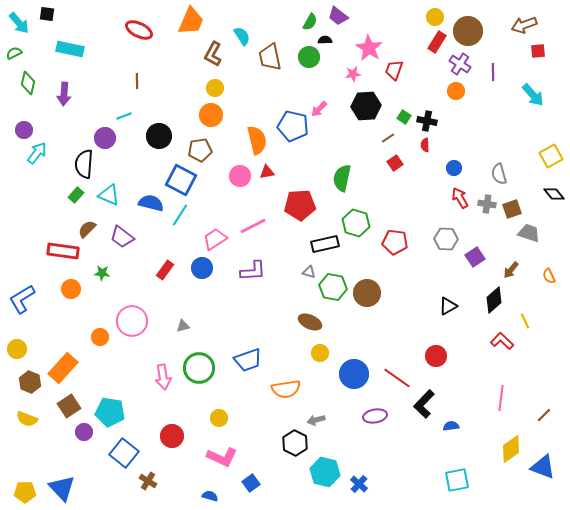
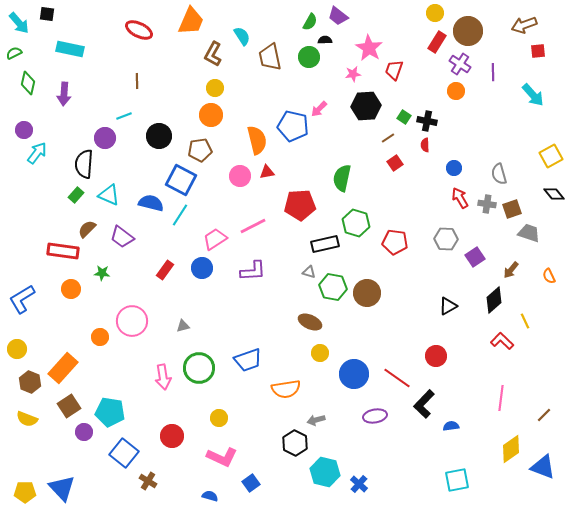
yellow circle at (435, 17): moved 4 px up
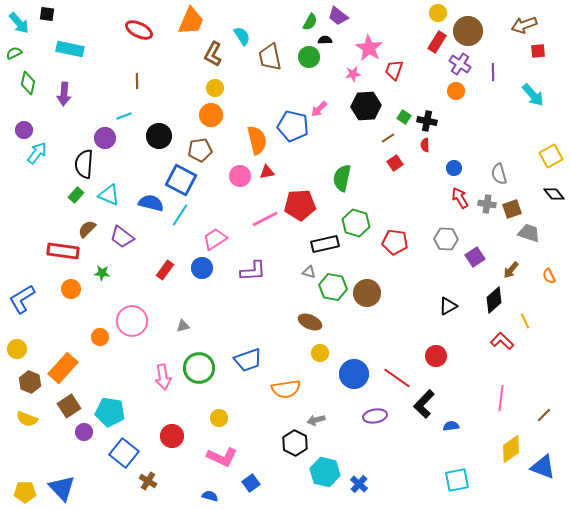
yellow circle at (435, 13): moved 3 px right
pink line at (253, 226): moved 12 px right, 7 px up
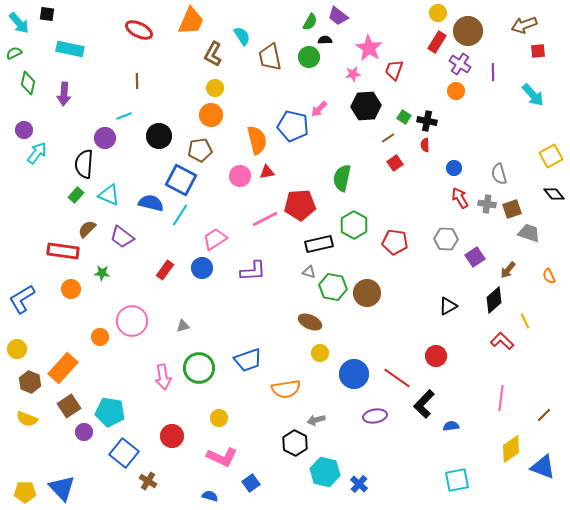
green hexagon at (356, 223): moved 2 px left, 2 px down; rotated 12 degrees clockwise
black rectangle at (325, 244): moved 6 px left
brown arrow at (511, 270): moved 3 px left
